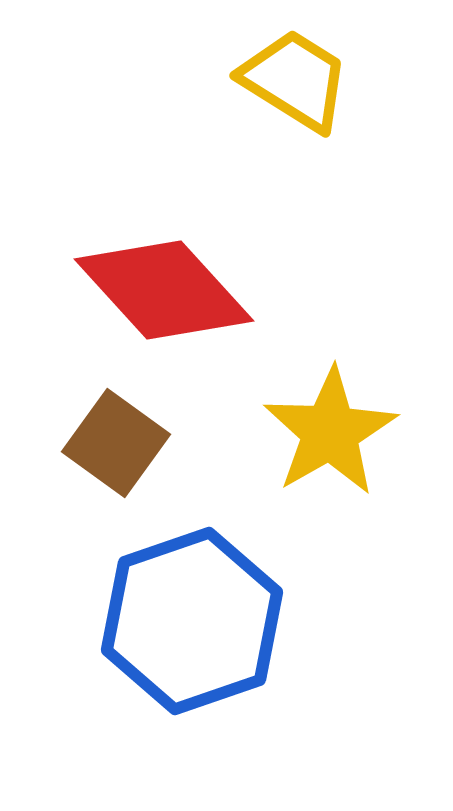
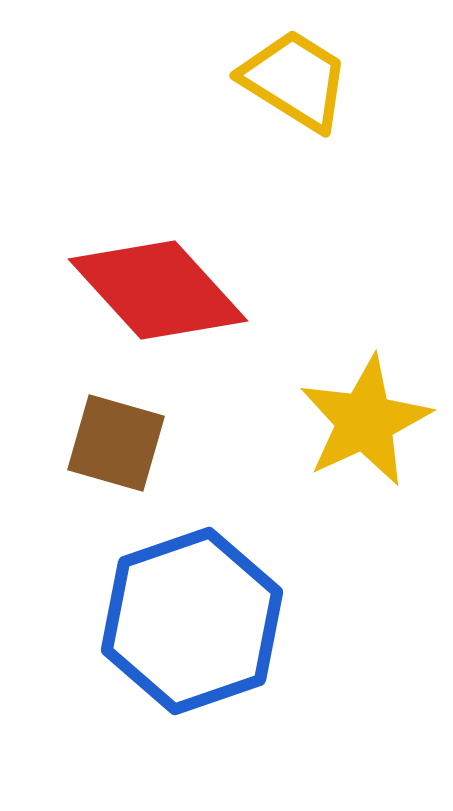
red diamond: moved 6 px left
yellow star: moved 35 px right, 11 px up; rotated 5 degrees clockwise
brown square: rotated 20 degrees counterclockwise
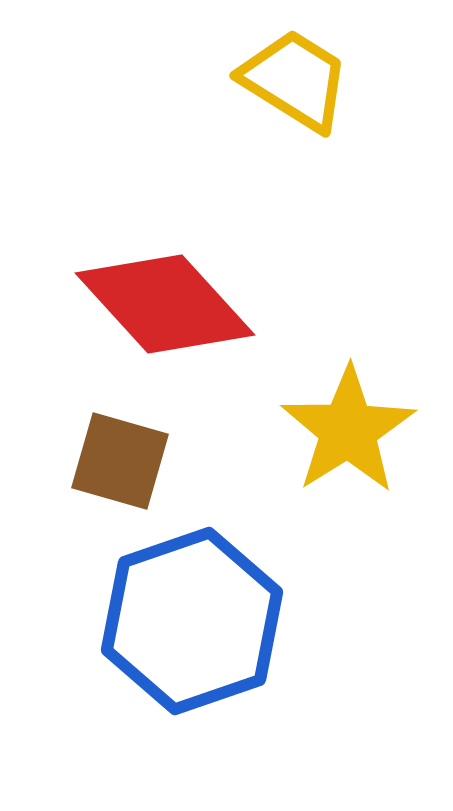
red diamond: moved 7 px right, 14 px down
yellow star: moved 17 px left, 9 px down; rotated 7 degrees counterclockwise
brown square: moved 4 px right, 18 px down
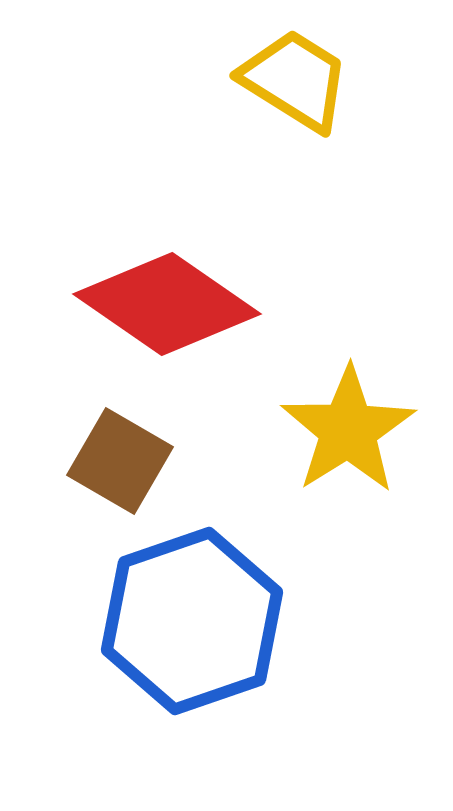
red diamond: moved 2 px right; rotated 13 degrees counterclockwise
brown square: rotated 14 degrees clockwise
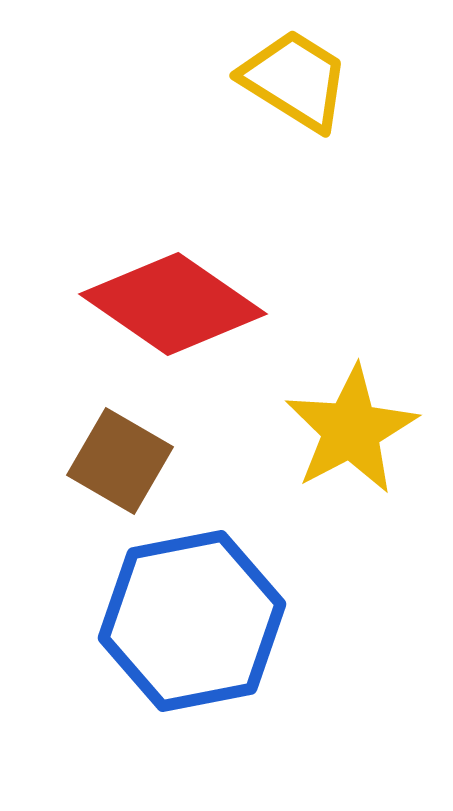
red diamond: moved 6 px right
yellow star: moved 3 px right; rotated 4 degrees clockwise
blue hexagon: rotated 8 degrees clockwise
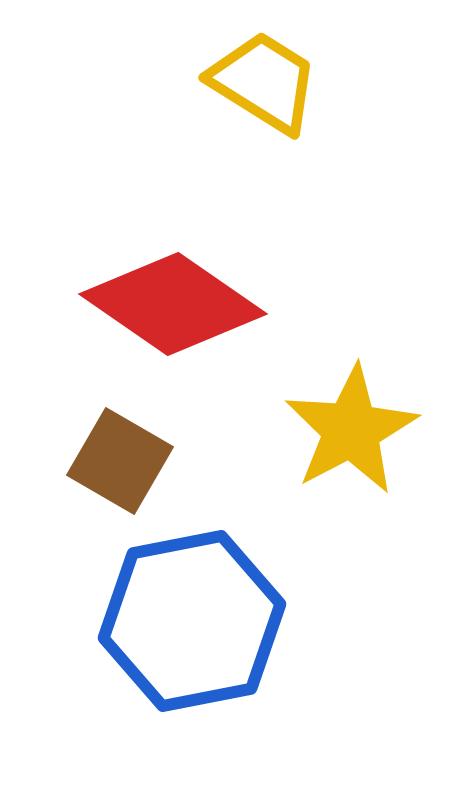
yellow trapezoid: moved 31 px left, 2 px down
